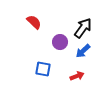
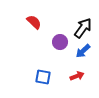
blue square: moved 8 px down
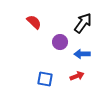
black arrow: moved 5 px up
blue arrow: moved 1 px left, 3 px down; rotated 42 degrees clockwise
blue square: moved 2 px right, 2 px down
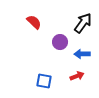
blue square: moved 1 px left, 2 px down
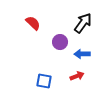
red semicircle: moved 1 px left, 1 px down
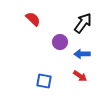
red semicircle: moved 4 px up
red arrow: moved 3 px right; rotated 56 degrees clockwise
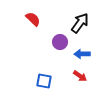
black arrow: moved 3 px left
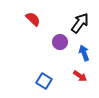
blue arrow: moved 2 px right, 1 px up; rotated 70 degrees clockwise
blue square: rotated 21 degrees clockwise
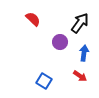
blue arrow: rotated 28 degrees clockwise
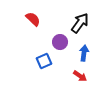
blue square: moved 20 px up; rotated 35 degrees clockwise
